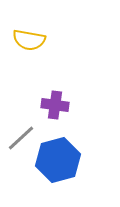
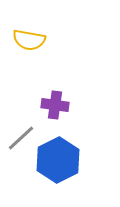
blue hexagon: rotated 12 degrees counterclockwise
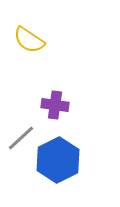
yellow semicircle: rotated 24 degrees clockwise
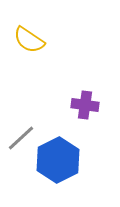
purple cross: moved 30 px right
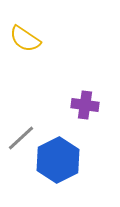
yellow semicircle: moved 4 px left, 1 px up
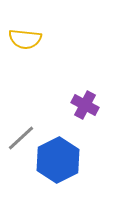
yellow semicircle: rotated 28 degrees counterclockwise
purple cross: rotated 20 degrees clockwise
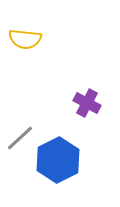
purple cross: moved 2 px right, 2 px up
gray line: moved 1 px left
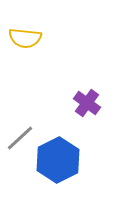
yellow semicircle: moved 1 px up
purple cross: rotated 8 degrees clockwise
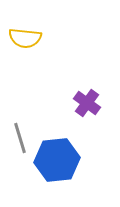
gray line: rotated 64 degrees counterclockwise
blue hexagon: moved 1 px left; rotated 21 degrees clockwise
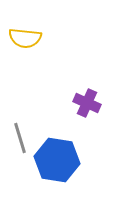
purple cross: rotated 12 degrees counterclockwise
blue hexagon: rotated 15 degrees clockwise
